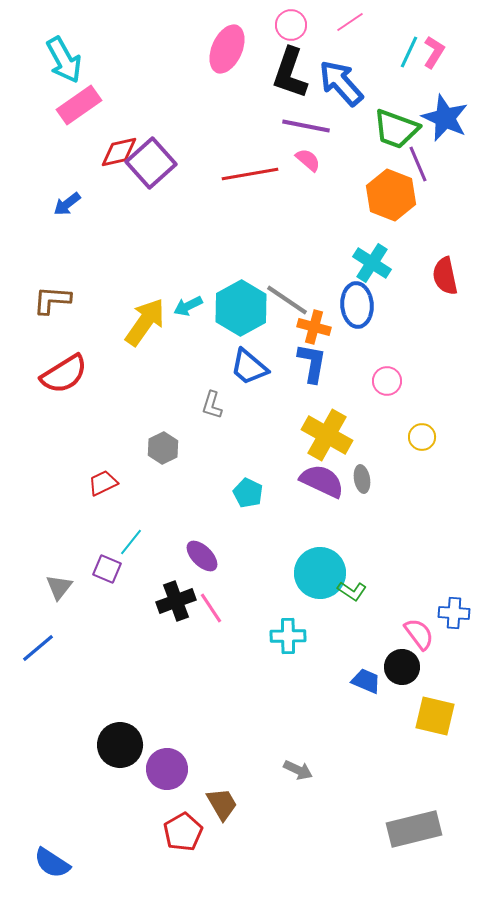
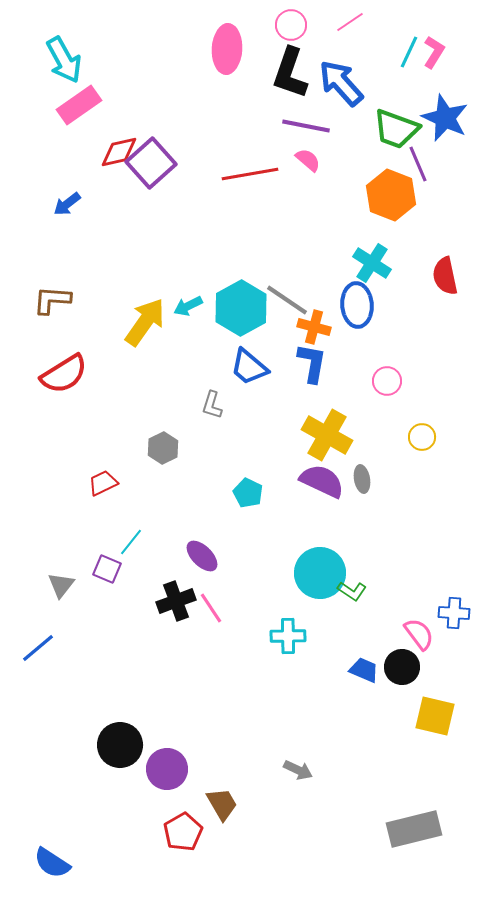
pink ellipse at (227, 49): rotated 21 degrees counterclockwise
gray triangle at (59, 587): moved 2 px right, 2 px up
blue trapezoid at (366, 681): moved 2 px left, 11 px up
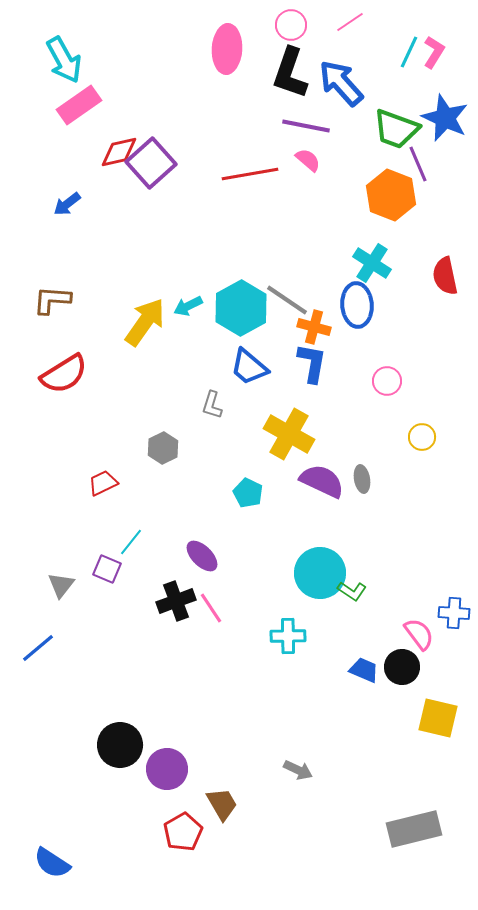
yellow cross at (327, 435): moved 38 px left, 1 px up
yellow square at (435, 716): moved 3 px right, 2 px down
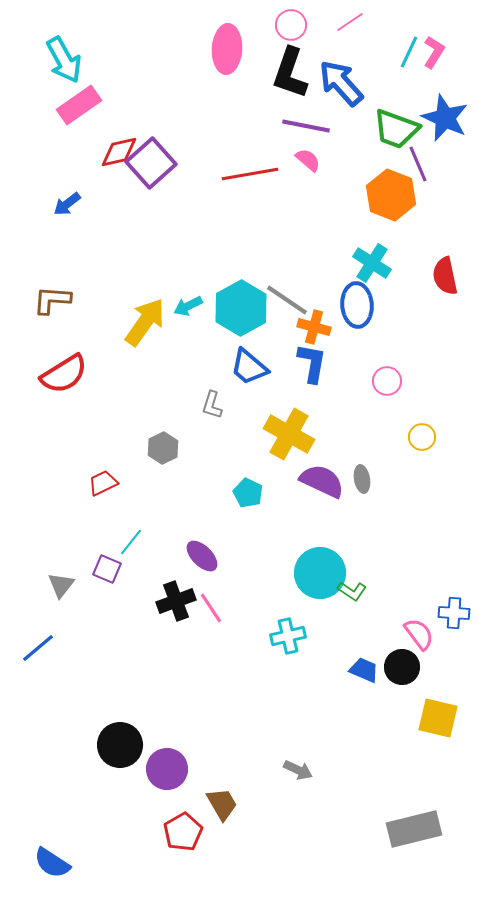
cyan cross at (288, 636): rotated 12 degrees counterclockwise
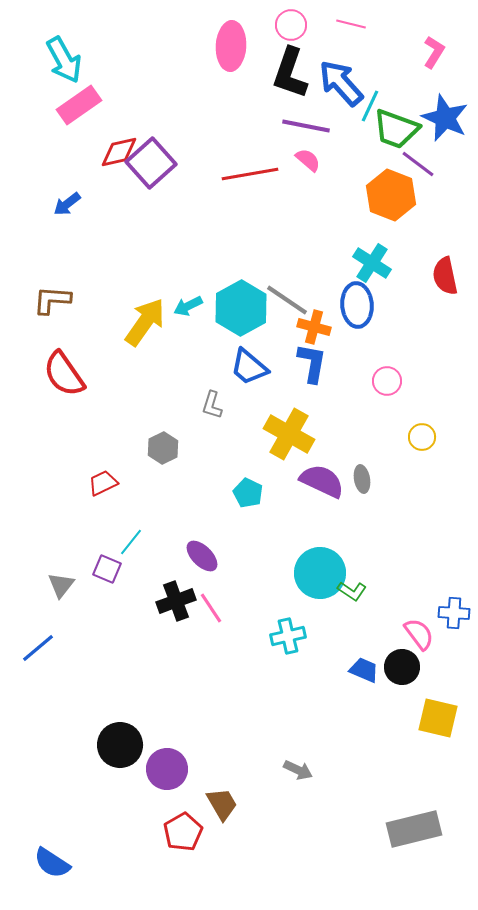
pink line at (350, 22): moved 1 px right, 2 px down; rotated 48 degrees clockwise
pink ellipse at (227, 49): moved 4 px right, 3 px up
cyan line at (409, 52): moved 39 px left, 54 px down
purple line at (418, 164): rotated 30 degrees counterclockwise
red semicircle at (64, 374): rotated 87 degrees clockwise
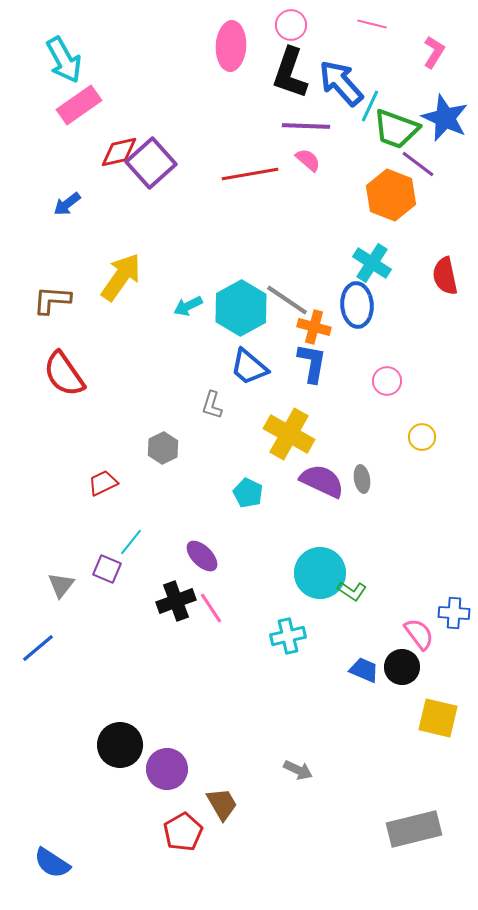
pink line at (351, 24): moved 21 px right
purple line at (306, 126): rotated 9 degrees counterclockwise
yellow arrow at (145, 322): moved 24 px left, 45 px up
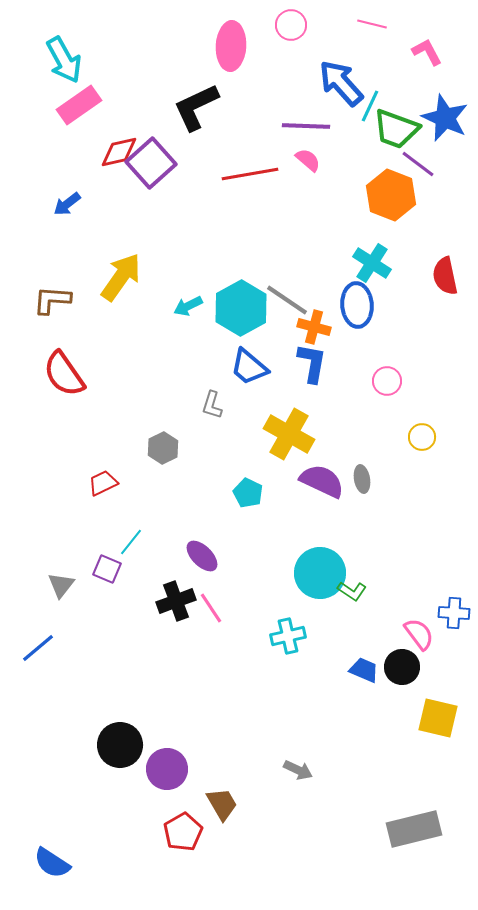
pink L-shape at (434, 52): moved 7 px left; rotated 60 degrees counterclockwise
black L-shape at (290, 73): moved 94 px left, 34 px down; rotated 46 degrees clockwise
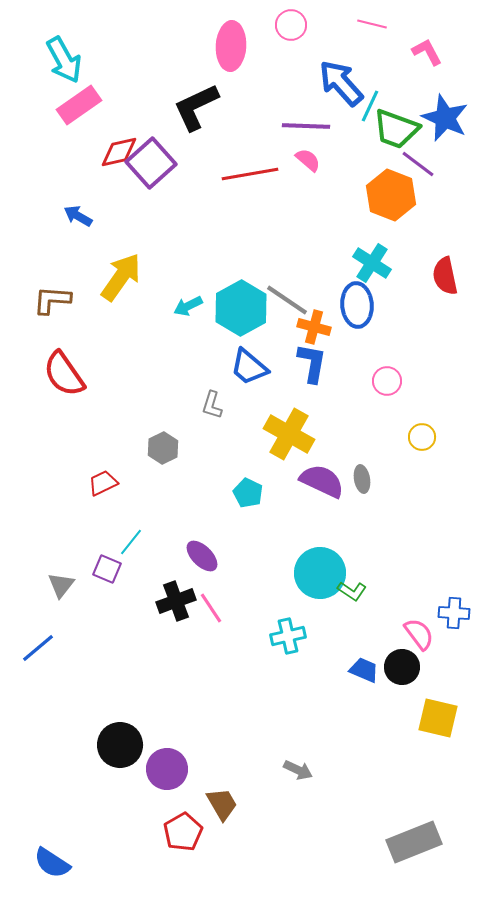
blue arrow at (67, 204): moved 11 px right, 12 px down; rotated 68 degrees clockwise
gray rectangle at (414, 829): moved 13 px down; rotated 8 degrees counterclockwise
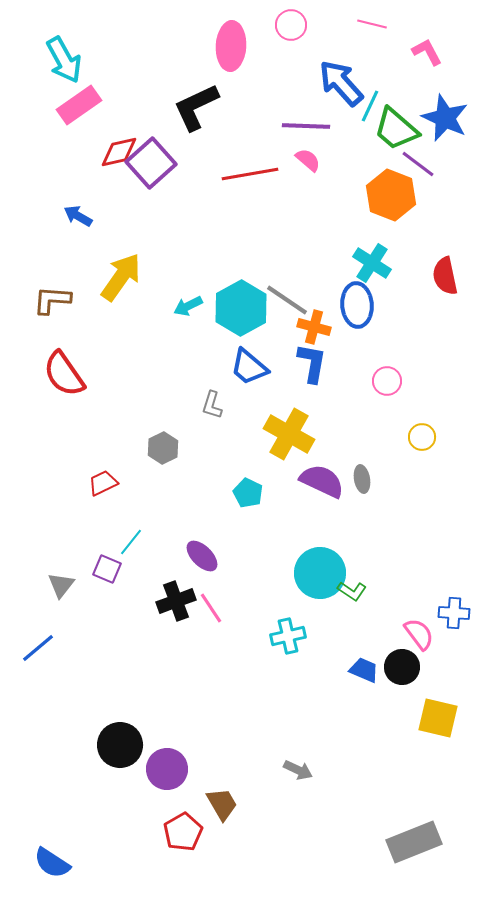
green trapezoid at (396, 129): rotated 21 degrees clockwise
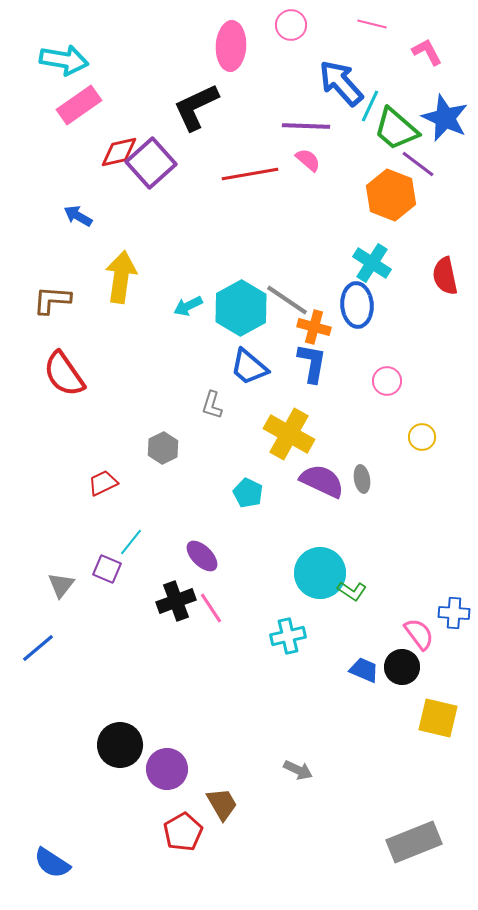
cyan arrow at (64, 60): rotated 51 degrees counterclockwise
yellow arrow at (121, 277): rotated 27 degrees counterclockwise
